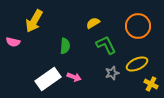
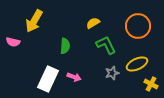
white rectangle: rotated 30 degrees counterclockwise
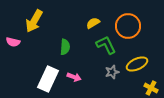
orange circle: moved 10 px left
green semicircle: moved 1 px down
gray star: moved 1 px up
yellow cross: moved 4 px down
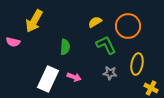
yellow semicircle: moved 2 px right, 1 px up
yellow ellipse: rotated 55 degrees counterclockwise
gray star: moved 2 px left, 1 px down; rotated 24 degrees clockwise
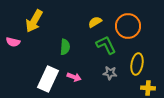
yellow cross: moved 3 px left; rotated 24 degrees counterclockwise
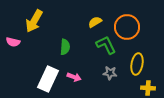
orange circle: moved 1 px left, 1 px down
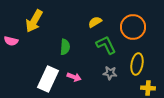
orange circle: moved 6 px right
pink semicircle: moved 2 px left, 1 px up
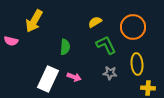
yellow ellipse: rotated 15 degrees counterclockwise
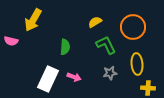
yellow arrow: moved 1 px left, 1 px up
gray star: rotated 16 degrees counterclockwise
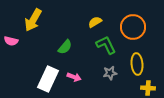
green semicircle: rotated 35 degrees clockwise
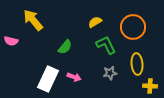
yellow arrow: rotated 110 degrees clockwise
yellow cross: moved 2 px right, 2 px up
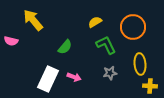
yellow ellipse: moved 3 px right
